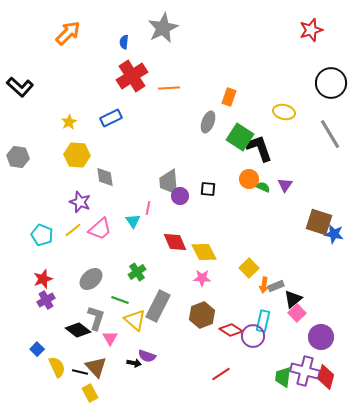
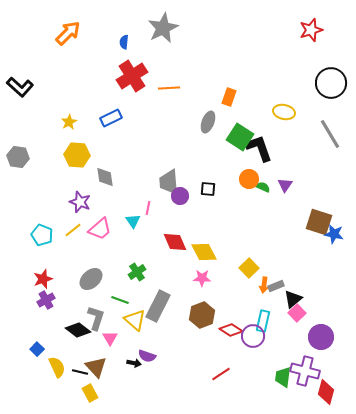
red diamond at (326, 377): moved 15 px down
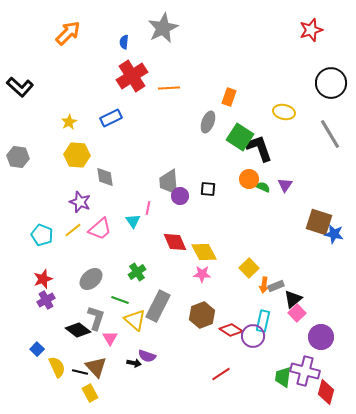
pink star at (202, 278): moved 4 px up
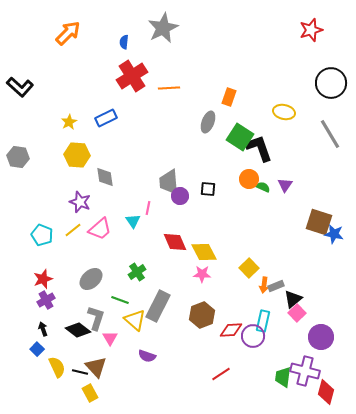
blue rectangle at (111, 118): moved 5 px left
red diamond at (231, 330): rotated 35 degrees counterclockwise
black arrow at (134, 363): moved 91 px left, 34 px up; rotated 120 degrees counterclockwise
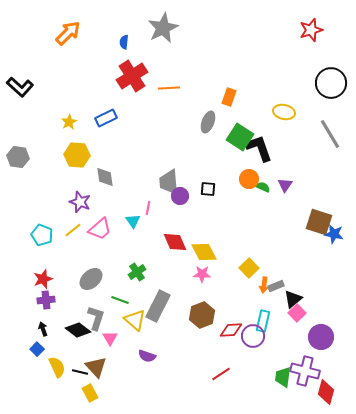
purple cross at (46, 300): rotated 24 degrees clockwise
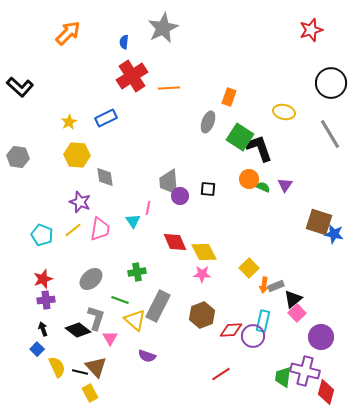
pink trapezoid at (100, 229): rotated 40 degrees counterclockwise
green cross at (137, 272): rotated 24 degrees clockwise
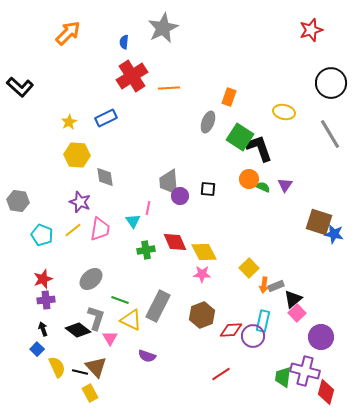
gray hexagon at (18, 157): moved 44 px down
green cross at (137, 272): moved 9 px right, 22 px up
yellow triangle at (135, 320): moved 4 px left; rotated 15 degrees counterclockwise
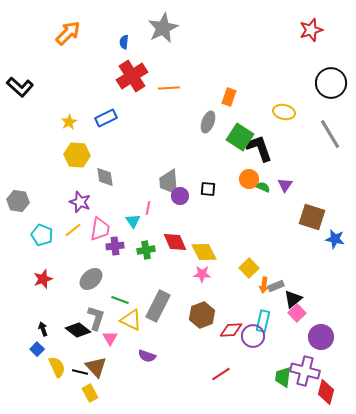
brown square at (319, 222): moved 7 px left, 5 px up
blue star at (334, 234): moved 1 px right, 5 px down
purple cross at (46, 300): moved 69 px right, 54 px up
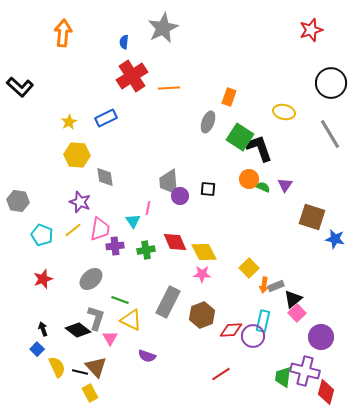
orange arrow at (68, 33): moved 5 px left; rotated 40 degrees counterclockwise
gray rectangle at (158, 306): moved 10 px right, 4 px up
